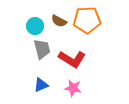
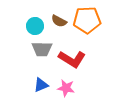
gray trapezoid: rotated 105 degrees clockwise
pink star: moved 7 px left
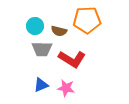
brown semicircle: moved 10 px down; rotated 14 degrees counterclockwise
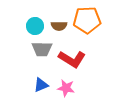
brown semicircle: moved 5 px up; rotated 14 degrees counterclockwise
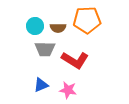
brown semicircle: moved 1 px left, 2 px down
gray trapezoid: moved 3 px right
red L-shape: moved 3 px right, 1 px down
pink star: moved 2 px right, 2 px down
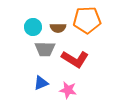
cyan circle: moved 2 px left, 1 px down
red L-shape: moved 1 px up
blue triangle: moved 2 px up
